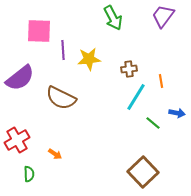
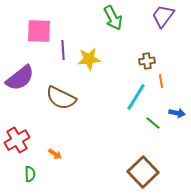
brown cross: moved 18 px right, 8 px up
green semicircle: moved 1 px right
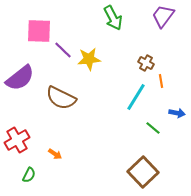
purple line: rotated 42 degrees counterclockwise
brown cross: moved 1 px left, 2 px down; rotated 35 degrees clockwise
green line: moved 5 px down
green semicircle: moved 1 px left, 1 px down; rotated 28 degrees clockwise
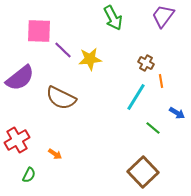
yellow star: moved 1 px right
blue arrow: rotated 21 degrees clockwise
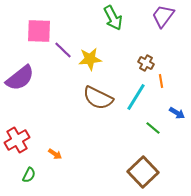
brown semicircle: moved 37 px right
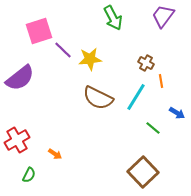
pink square: rotated 20 degrees counterclockwise
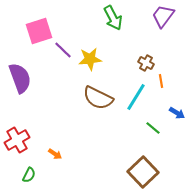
purple semicircle: rotated 72 degrees counterclockwise
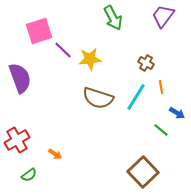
orange line: moved 6 px down
brown semicircle: rotated 8 degrees counterclockwise
green line: moved 8 px right, 2 px down
green semicircle: rotated 28 degrees clockwise
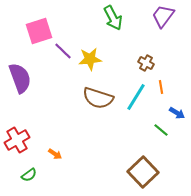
purple line: moved 1 px down
